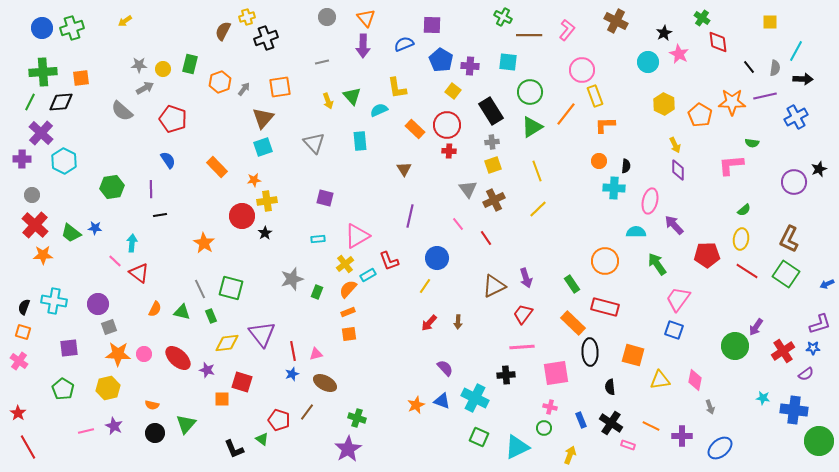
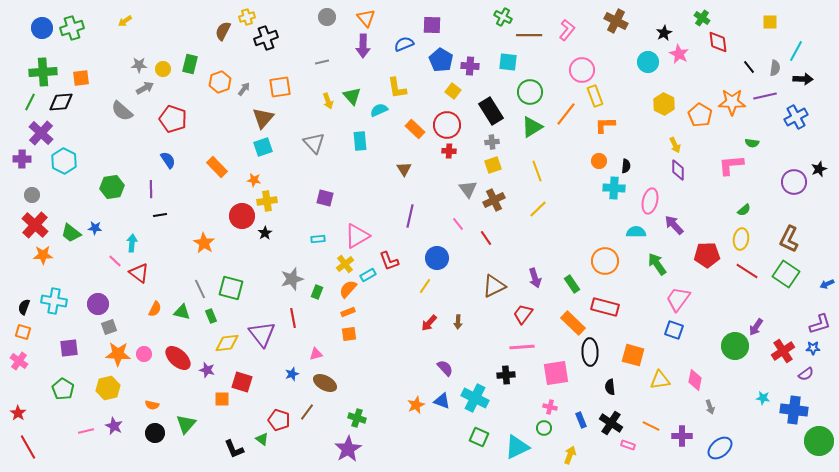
orange star at (254, 180): rotated 16 degrees clockwise
purple arrow at (526, 278): moved 9 px right
red line at (293, 351): moved 33 px up
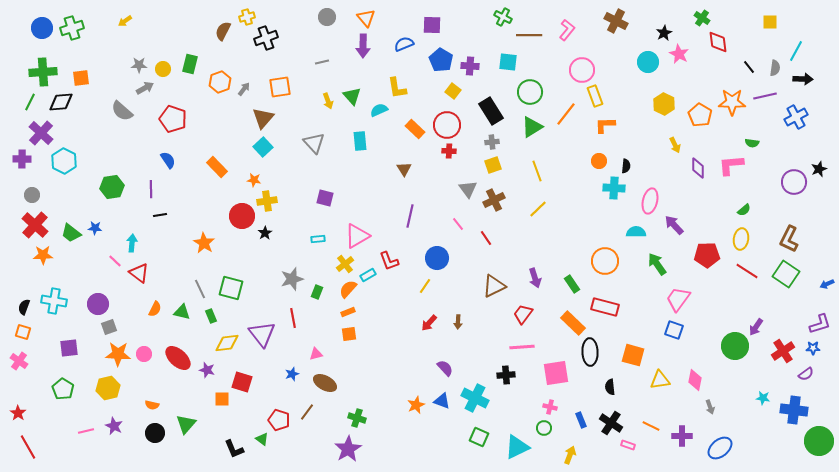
cyan square at (263, 147): rotated 24 degrees counterclockwise
purple diamond at (678, 170): moved 20 px right, 2 px up
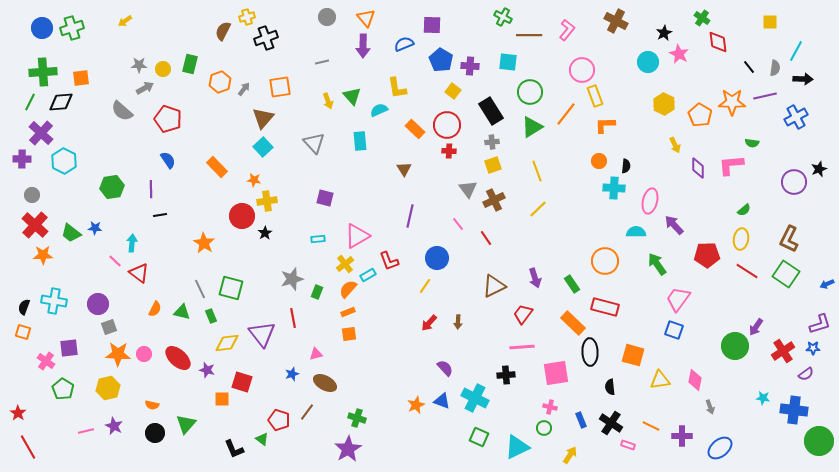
red pentagon at (173, 119): moved 5 px left
pink cross at (19, 361): moved 27 px right
yellow arrow at (570, 455): rotated 12 degrees clockwise
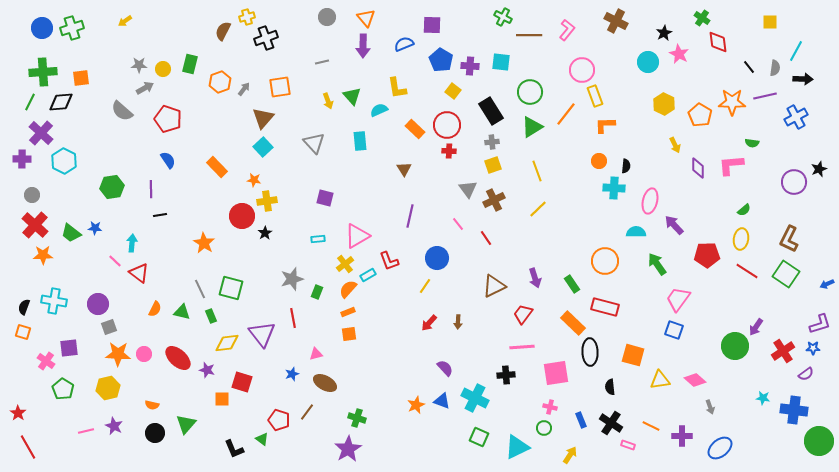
cyan square at (508, 62): moved 7 px left
pink diamond at (695, 380): rotated 60 degrees counterclockwise
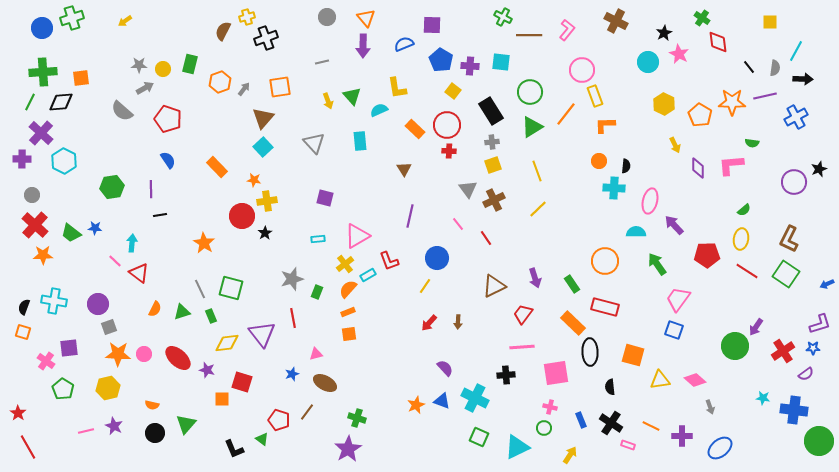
green cross at (72, 28): moved 10 px up
green triangle at (182, 312): rotated 30 degrees counterclockwise
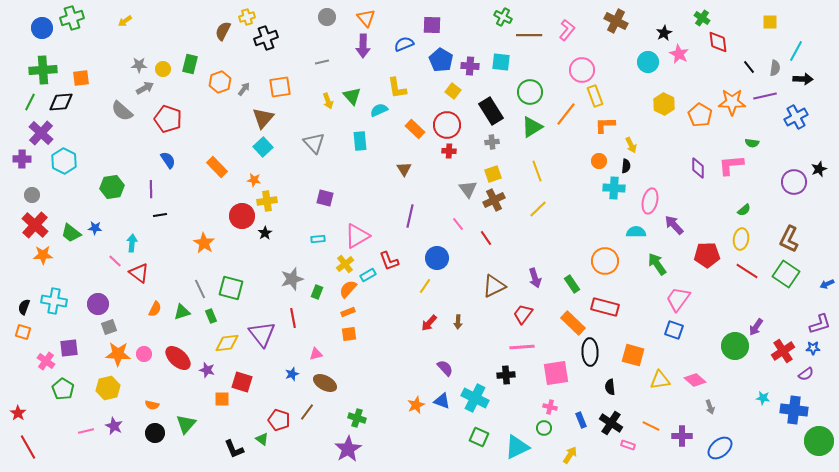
green cross at (43, 72): moved 2 px up
yellow arrow at (675, 145): moved 44 px left
yellow square at (493, 165): moved 9 px down
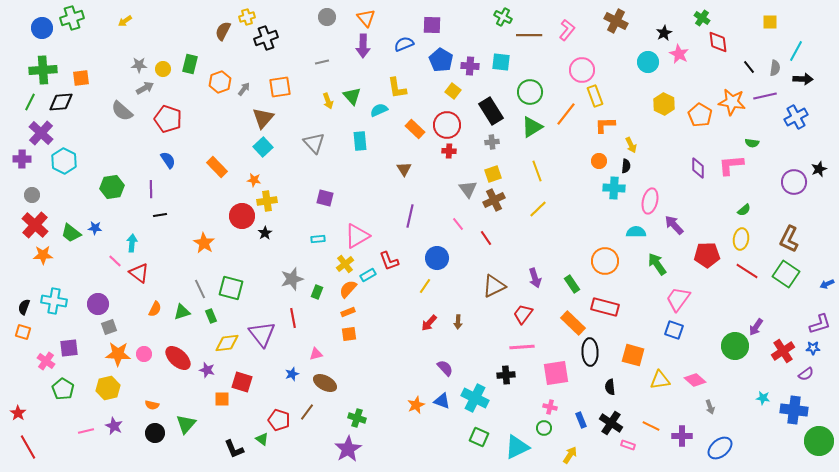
orange star at (732, 102): rotated 8 degrees clockwise
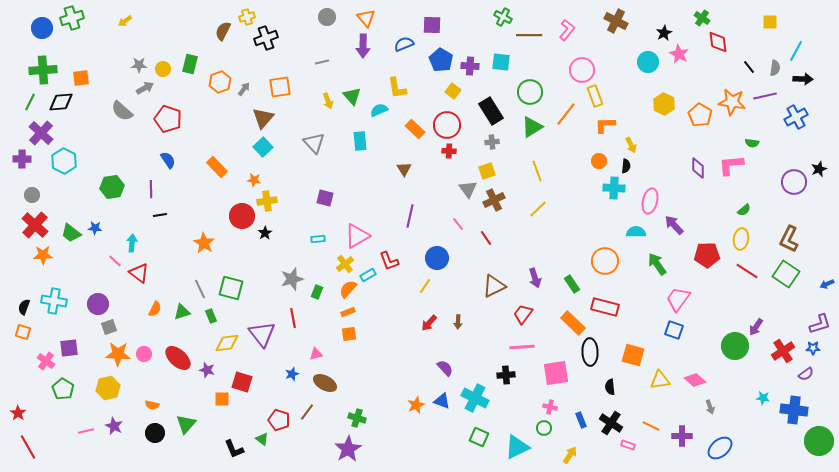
yellow square at (493, 174): moved 6 px left, 3 px up
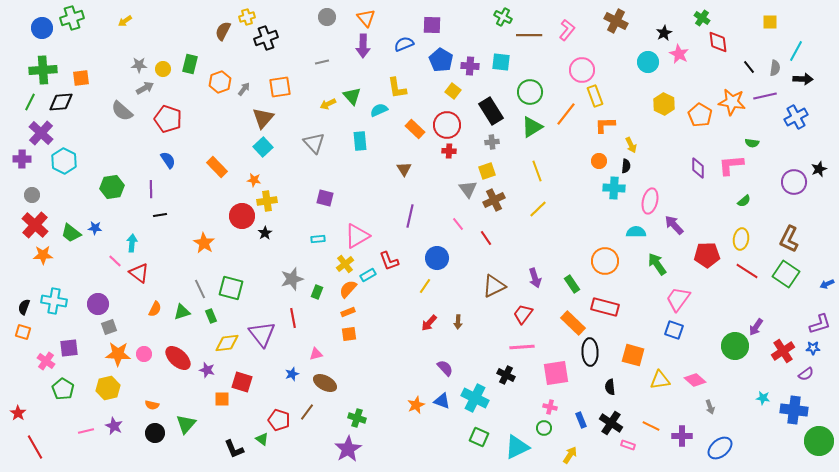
yellow arrow at (328, 101): moved 3 px down; rotated 84 degrees clockwise
green semicircle at (744, 210): moved 9 px up
black cross at (506, 375): rotated 30 degrees clockwise
red line at (28, 447): moved 7 px right
